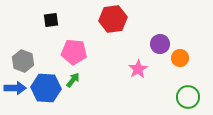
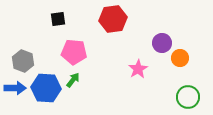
black square: moved 7 px right, 1 px up
purple circle: moved 2 px right, 1 px up
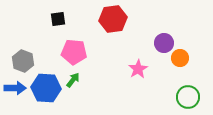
purple circle: moved 2 px right
